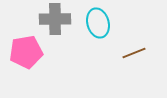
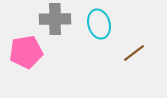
cyan ellipse: moved 1 px right, 1 px down
brown line: rotated 15 degrees counterclockwise
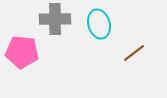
pink pentagon: moved 4 px left; rotated 16 degrees clockwise
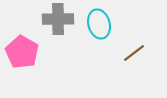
gray cross: moved 3 px right
pink pentagon: rotated 24 degrees clockwise
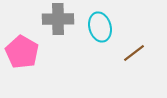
cyan ellipse: moved 1 px right, 3 px down
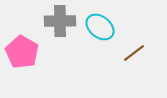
gray cross: moved 2 px right, 2 px down
cyan ellipse: rotated 36 degrees counterclockwise
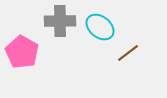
brown line: moved 6 px left
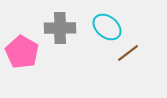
gray cross: moved 7 px down
cyan ellipse: moved 7 px right
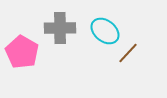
cyan ellipse: moved 2 px left, 4 px down
brown line: rotated 10 degrees counterclockwise
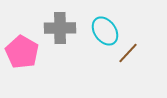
cyan ellipse: rotated 16 degrees clockwise
